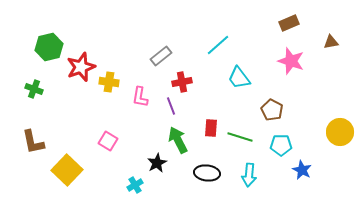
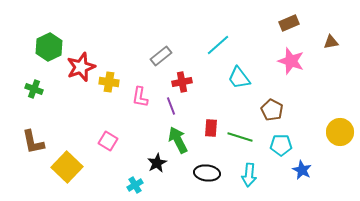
green hexagon: rotated 12 degrees counterclockwise
yellow square: moved 3 px up
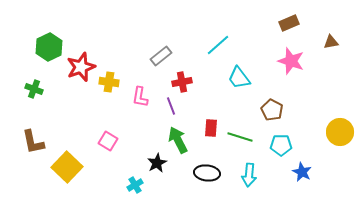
blue star: moved 2 px down
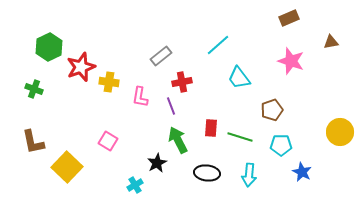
brown rectangle: moved 5 px up
brown pentagon: rotated 25 degrees clockwise
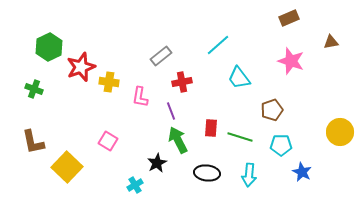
purple line: moved 5 px down
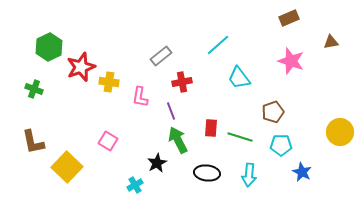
brown pentagon: moved 1 px right, 2 px down
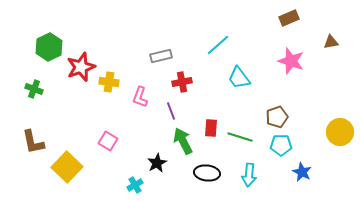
gray rectangle: rotated 25 degrees clockwise
pink L-shape: rotated 10 degrees clockwise
brown pentagon: moved 4 px right, 5 px down
green arrow: moved 5 px right, 1 px down
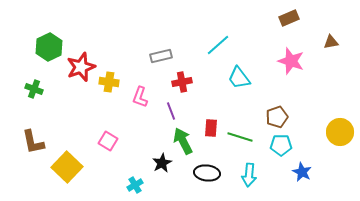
black star: moved 5 px right
